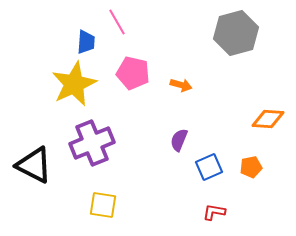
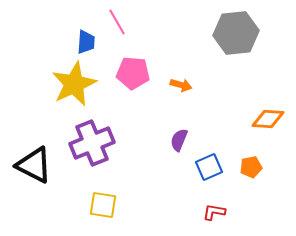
gray hexagon: rotated 9 degrees clockwise
pink pentagon: rotated 8 degrees counterclockwise
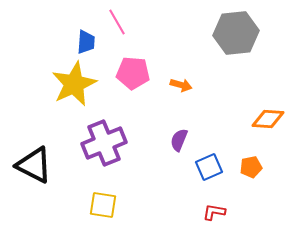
purple cross: moved 12 px right
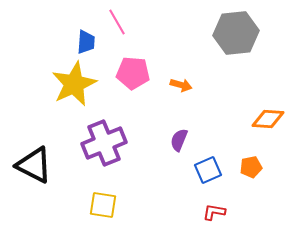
blue square: moved 1 px left, 3 px down
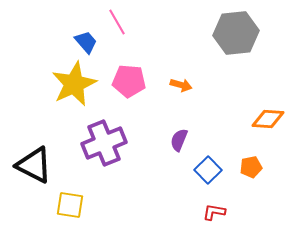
blue trapezoid: rotated 45 degrees counterclockwise
pink pentagon: moved 4 px left, 8 px down
blue square: rotated 20 degrees counterclockwise
yellow square: moved 33 px left
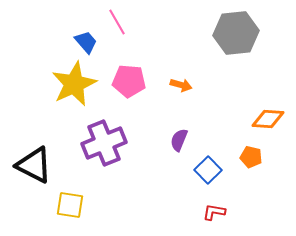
orange pentagon: moved 10 px up; rotated 25 degrees clockwise
